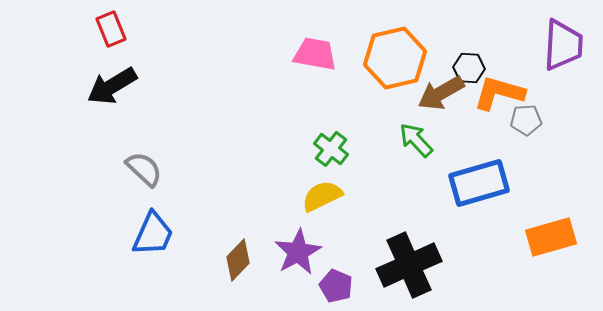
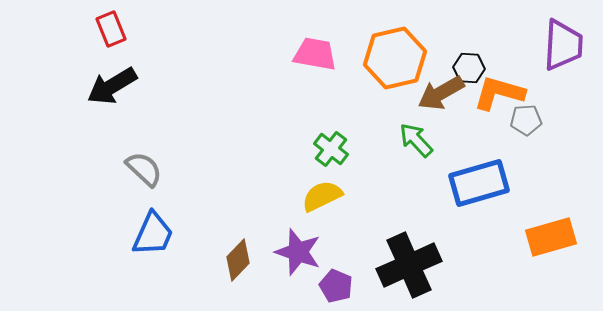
purple star: rotated 24 degrees counterclockwise
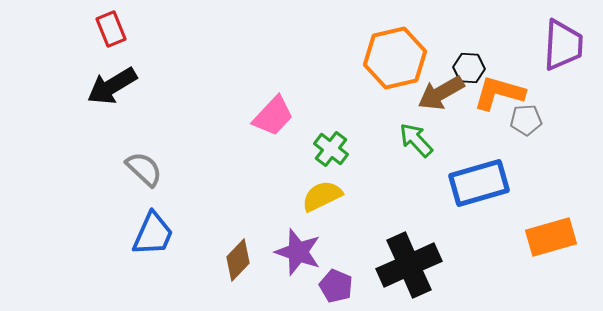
pink trapezoid: moved 42 px left, 62 px down; rotated 123 degrees clockwise
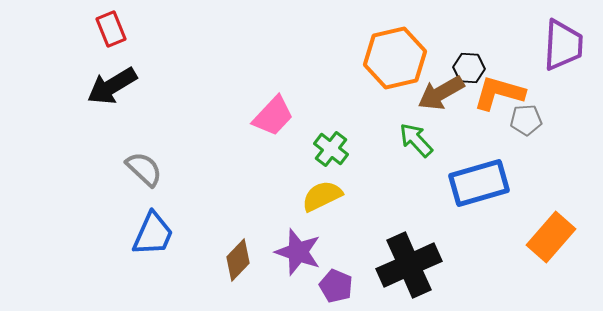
orange rectangle: rotated 33 degrees counterclockwise
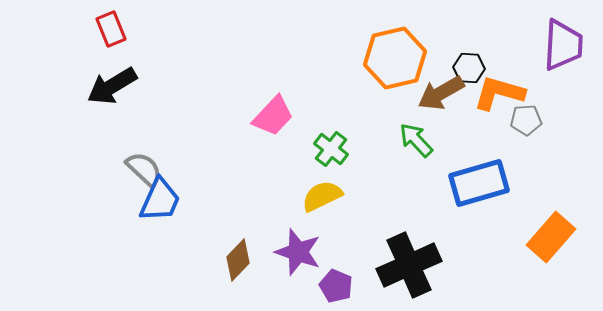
blue trapezoid: moved 7 px right, 34 px up
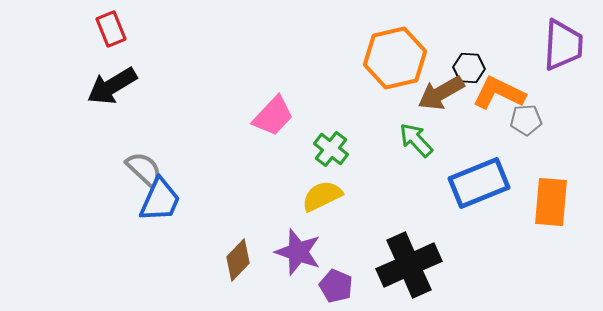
orange L-shape: rotated 10 degrees clockwise
blue rectangle: rotated 6 degrees counterclockwise
orange rectangle: moved 35 px up; rotated 36 degrees counterclockwise
